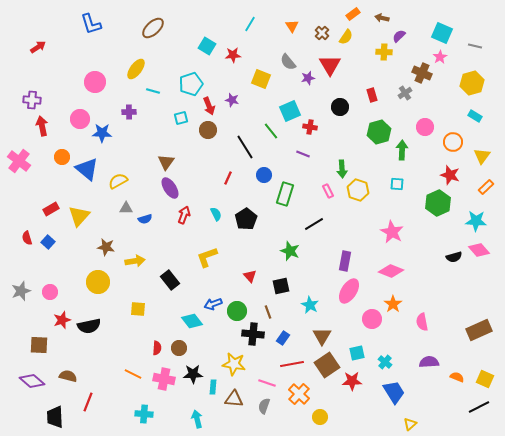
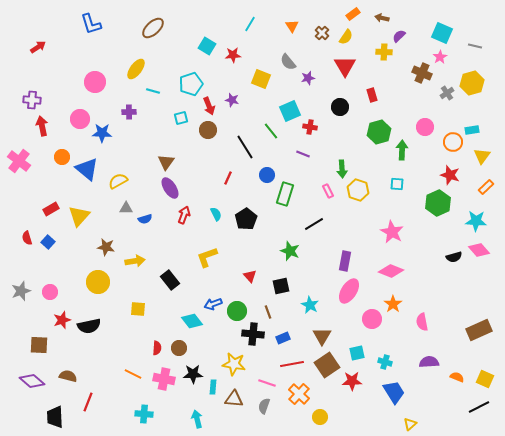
red triangle at (330, 65): moved 15 px right, 1 px down
gray cross at (405, 93): moved 42 px right
cyan rectangle at (475, 116): moved 3 px left, 14 px down; rotated 40 degrees counterclockwise
blue circle at (264, 175): moved 3 px right
blue rectangle at (283, 338): rotated 32 degrees clockwise
cyan cross at (385, 362): rotated 24 degrees counterclockwise
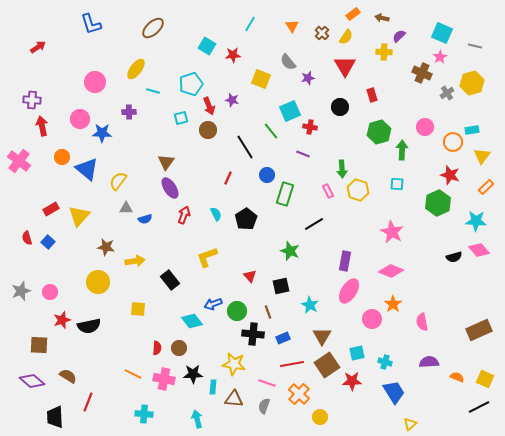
yellow semicircle at (118, 181): rotated 24 degrees counterclockwise
brown semicircle at (68, 376): rotated 18 degrees clockwise
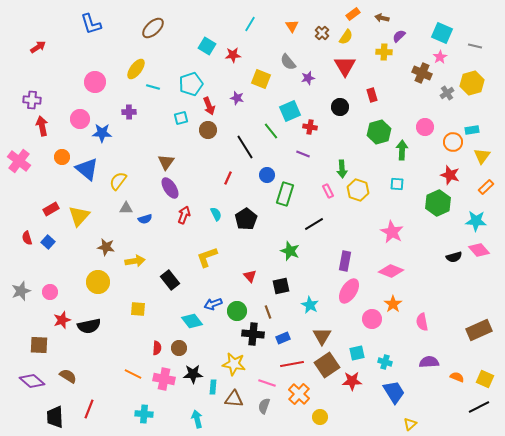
cyan line at (153, 91): moved 4 px up
purple star at (232, 100): moved 5 px right, 2 px up
red line at (88, 402): moved 1 px right, 7 px down
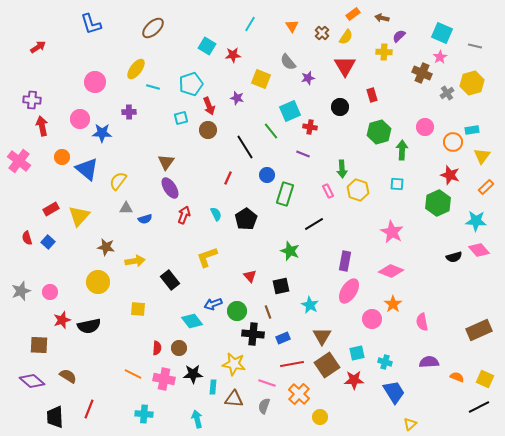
red star at (352, 381): moved 2 px right, 1 px up
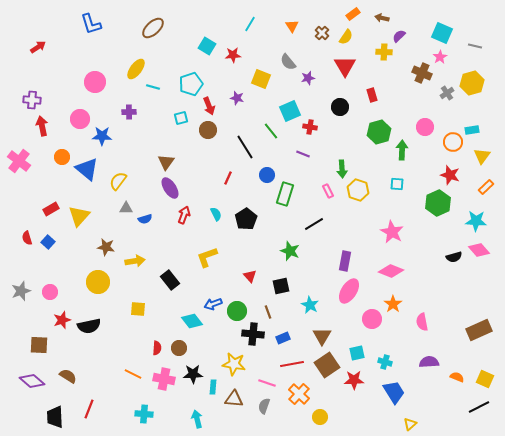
blue star at (102, 133): moved 3 px down
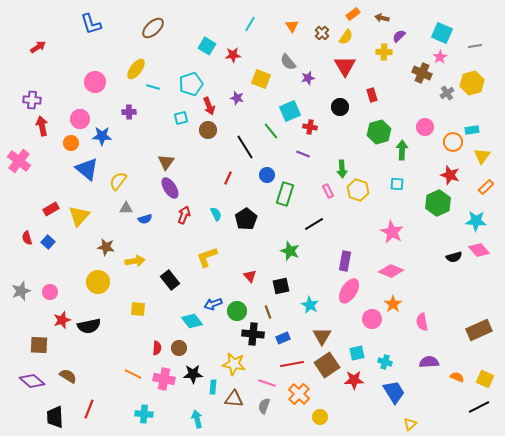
gray line at (475, 46): rotated 24 degrees counterclockwise
orange circle at (62, 157): moved 9 px right, 14 px up
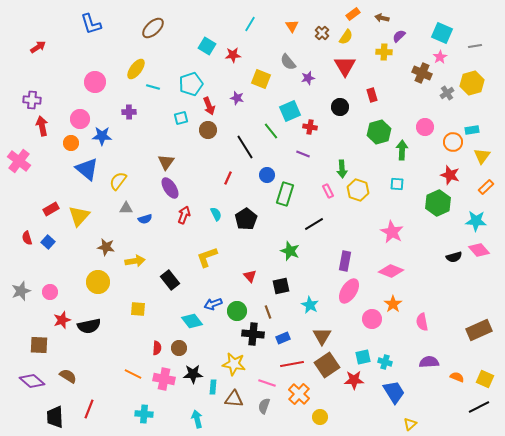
cyan square at (357, 353): moved 6 px right, 4 px down
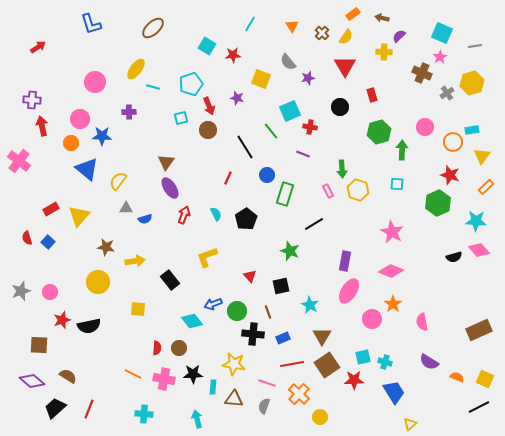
purple semicircle at (429, 362): rotated 144 degrees counterclockwise
black trapezoid at (55, 417): moved 9 px up; rotated 50 degrees clockwise
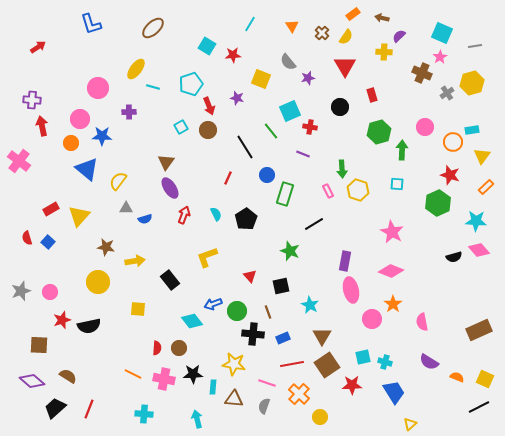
pink circle at (95, 82): moved 3 px right, 6 px down
cyan square at (181, 118): moved 9 px down; rotated 16 degrees counterclockwise
pink ellipse at (349, 291): moved 2 px right, 1 px up; rotated 45 degrees counterclockwise
red star at (354, 380): moved 2 px left, 5 px down
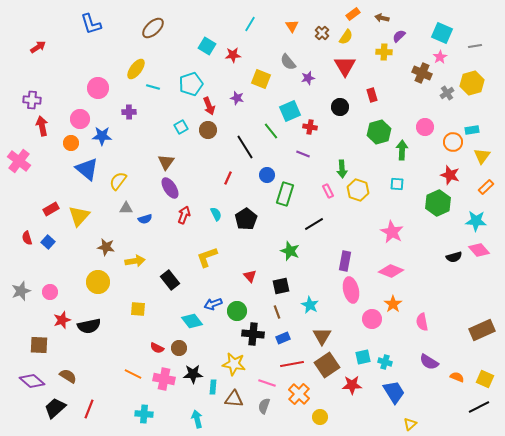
brown line at (268, 312): moved 9 px right
brown rectangle at (479, 330): moved 3 px right
red semicircle at (157, 348): rotated 112 degrees clockwise
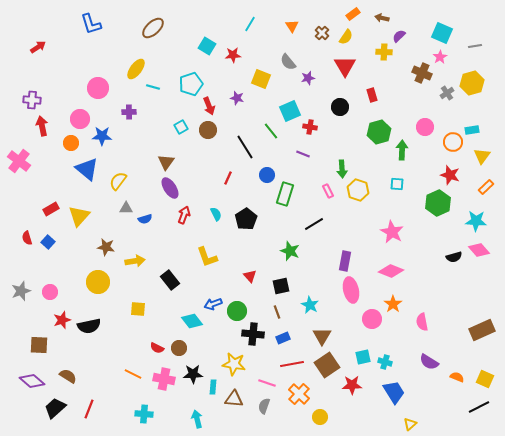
yellow L-shape at (207, 257): rotated 90 degrees counterclockwise
